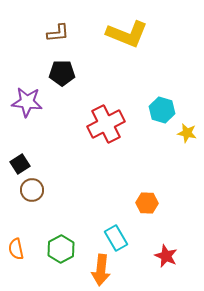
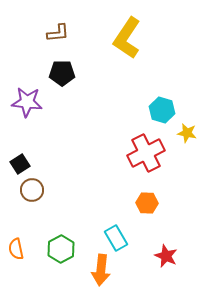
yellow L-shape: moved 4 px down; rotated 102 degrees clockwise
red cross: moved 40 px right, 29 px down
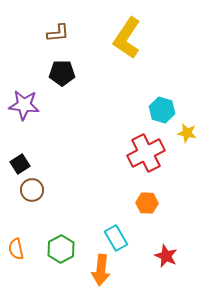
purple star: moved 3 px left, 3 px down
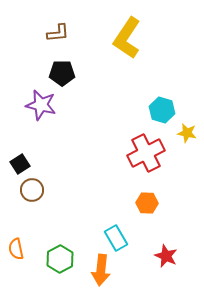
purple star: moved 17 px right; rotated 8 degrees clockwise
green hexagon: moved 1 px left, 10 px down
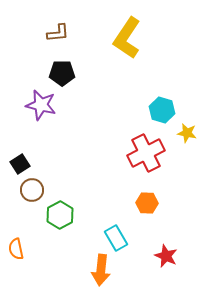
green hexagon: moved 44 px up
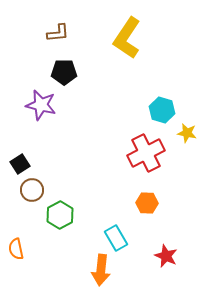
black pentagon: moved 2 px right, 1 px up
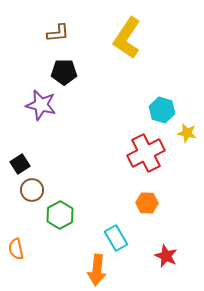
orange arrow: moved 4 px left
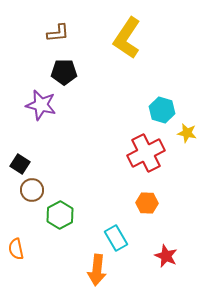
black square: rotated 24 degrees counterclockwise
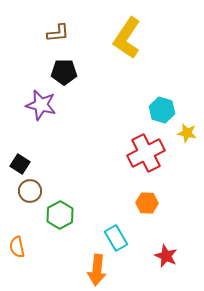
brown circle: moved 2 px left, 1 px down
orange semicircle: moved 1 px right, 2 px up
